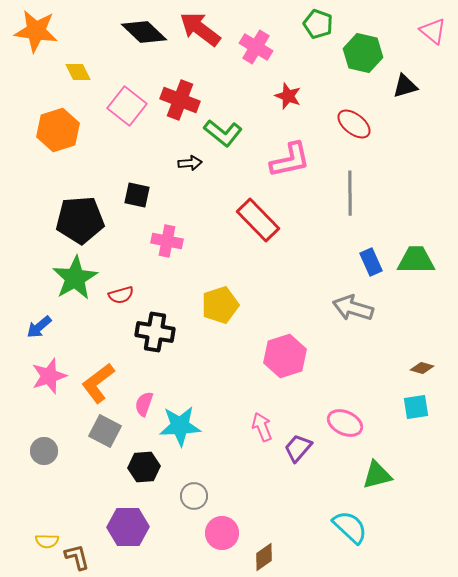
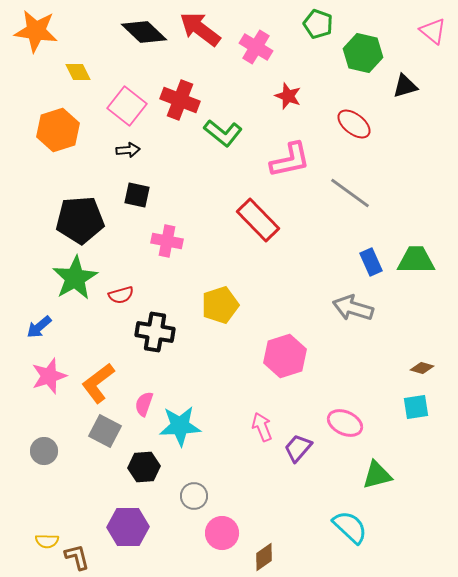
black arrow at (190, 163): moved 62 px left, 13 px up
gray line at (350, 193): rotated 54 degrees counterclockwise
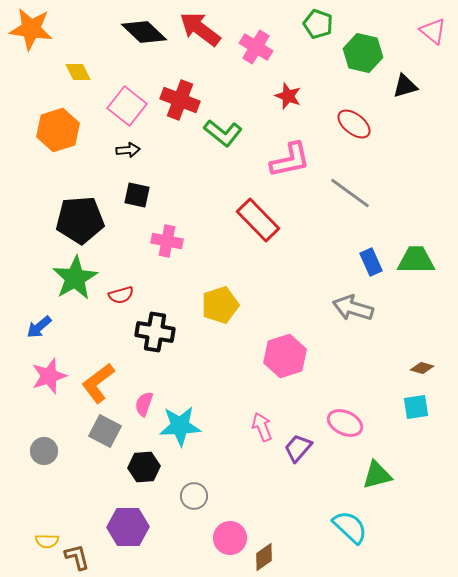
orange star at (36, 31): moved 5 px left, 2 px up
pink circle at (222, 533): moved 8 px right, 5 px down
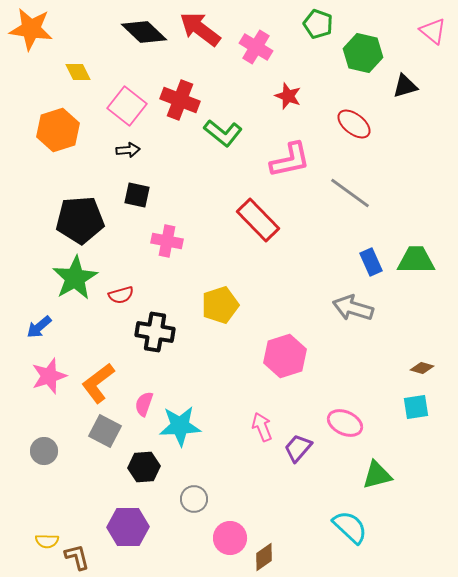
gray circle at (194, 496): moved 3 px down
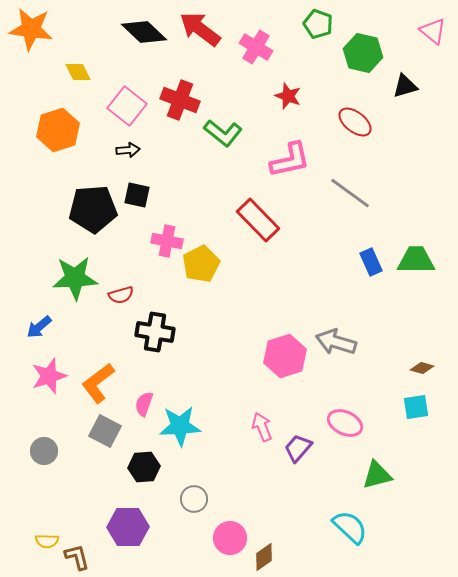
red ellipse at (354, 124): moved 1 px right, 2 px up
black pentagon at (80, 220): moved 13 px right, 11 px up
green star at (75, 278): rotated 27 degrees clockwise
yellow pentagon at (220, 305): moved 19 px left, 41 px up; rotated 9 degrees counterclockwise
gray arrow at (353, 308): moved 17 px left, 34 px down
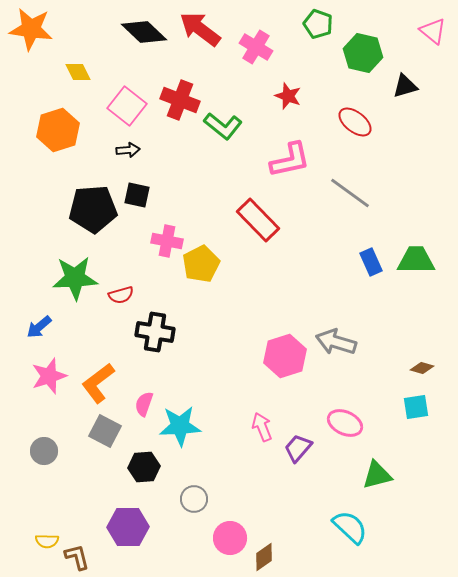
green L-shape at (223, 133): moved 7 px up
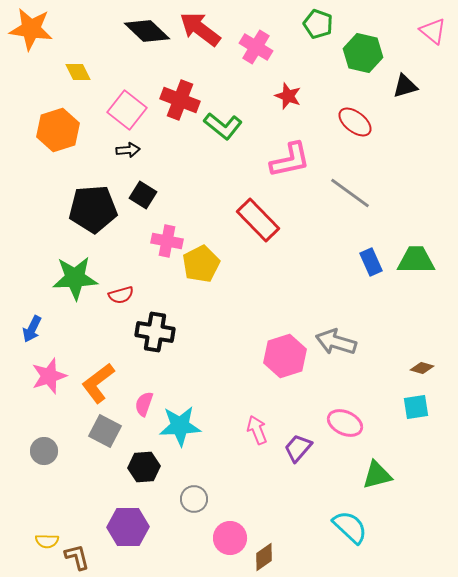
black diamond at (144, 32): moved 3 px right, 1 px up
pink square at (127, 106): moved 4 px down
black square at (137, 195): moved 6 px right; rotated 20 degrees clockwise
blue arrow at (39, 327): moved 7 px left, 2 px down; rotated 24 degrees counterclockwise
pink arrow at (262, 427): moved 5 px left, 3 px down
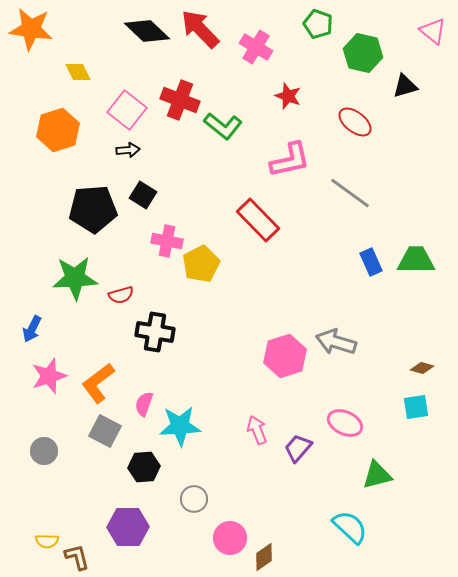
red arrow at (200, 29): rotated 9 degrees clockwise
